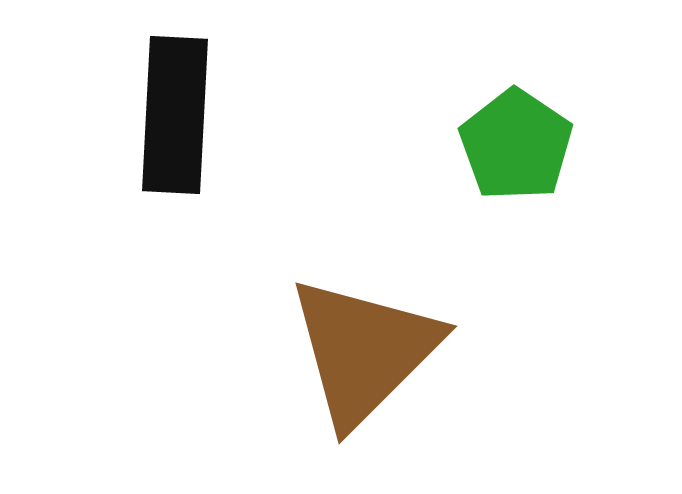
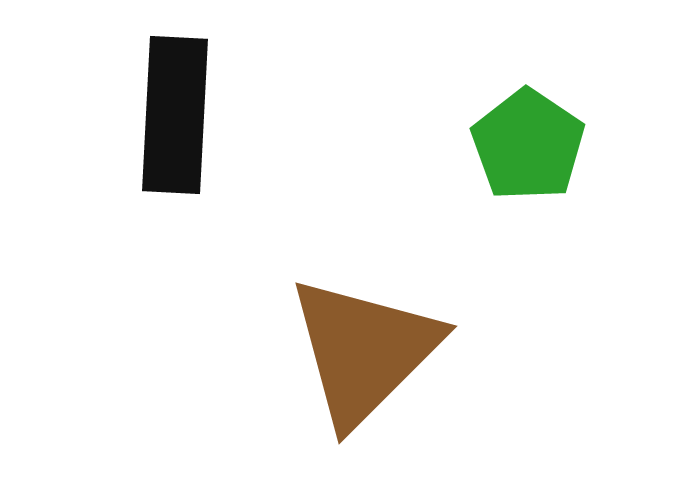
green pentagon: moved 12 px right
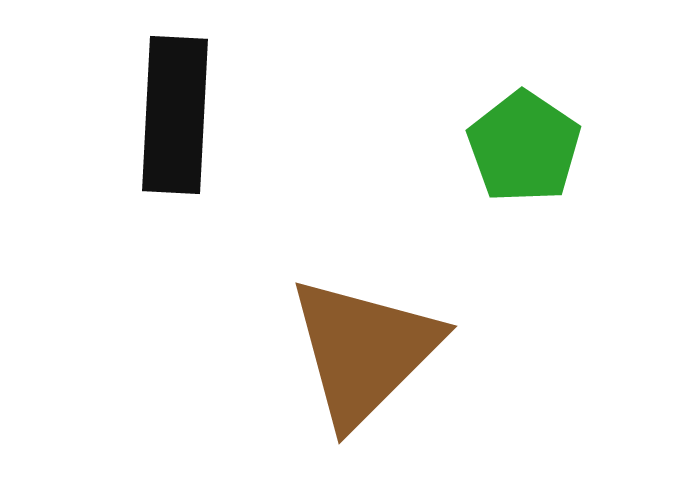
green pentagon: moved 4 px left, 2 px down
